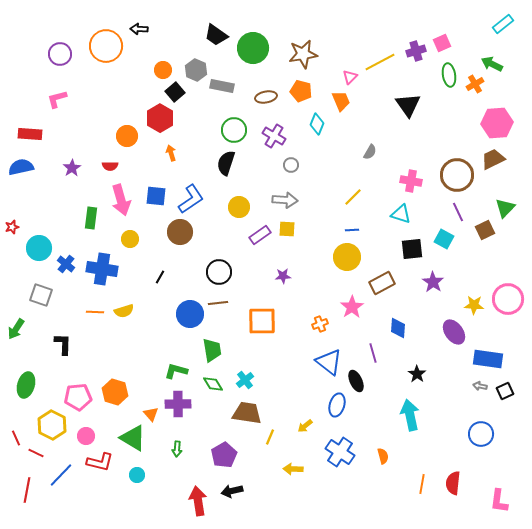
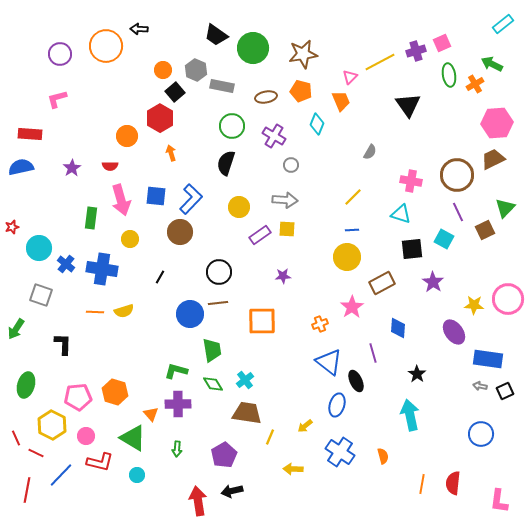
green circle at (234, 130): moved 2 px left, 4 px up
blue L-shape at (191, 199): rotated 12 degrees counterclockwise
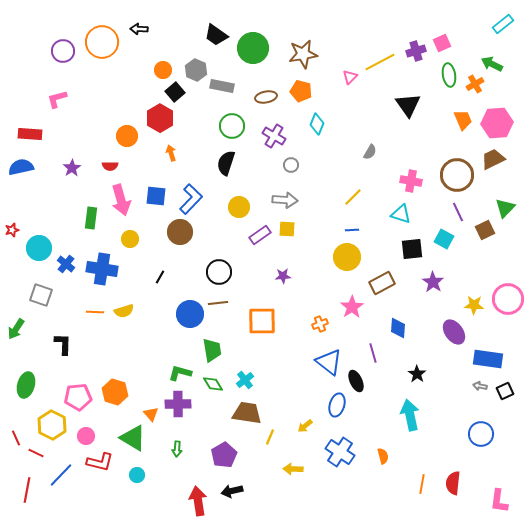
orange circle at (106, 46): moved 4 px left, 4 px up
purple circle at (60, 54): moved 3 px right, 3 px up
orange trapezoid at (341, 101): moved 122 px right, 19 px down
red star at (12, 227): moved 3 px down
green L-shape at (176, 371): moved 4 px right, 2 px down
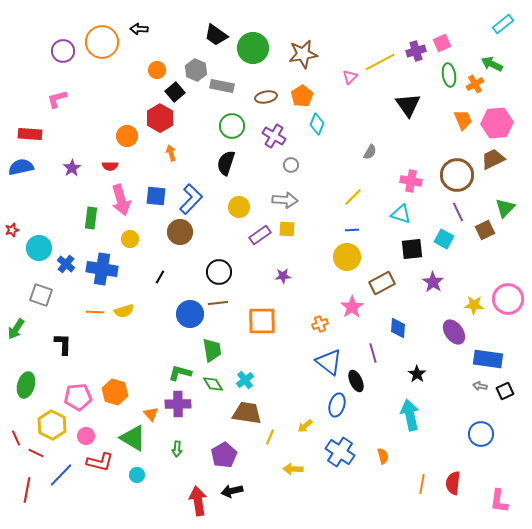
orange circle at (163, 70): moved 6 px left
orange pentagon at (301, 91): moved 1 px right, 5 px down; rotated 25 degrees clockwise
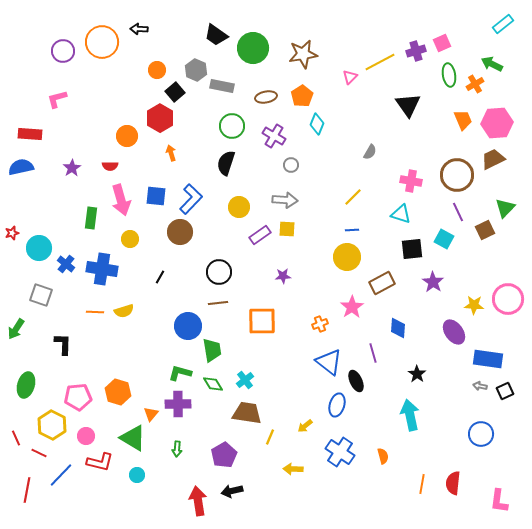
red star at (12, 230): moved 3 px down
blue circle at (190, 314): moved 2 px left, 12 px down
orange hexagon at (115, 392): moved 3 px right
orange triangle at (151, 414): rotated 21 degrees clockwise
red line at (36, 453): moved 3 px right
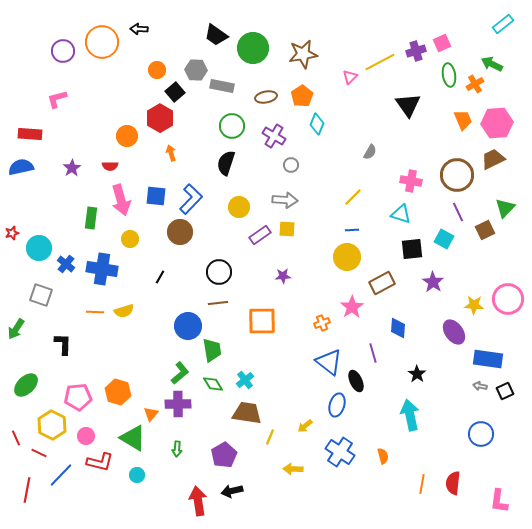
gray hexagon at (196, 70): rotated 20 degrees counterclockwise
orange cross at (320, 324): moved 2 px right, 1 px up
green L-shape at (180, 373): rotated 125 degrees clockwise
green ellipse at (26, 385): rotated 30 degrees clockwise
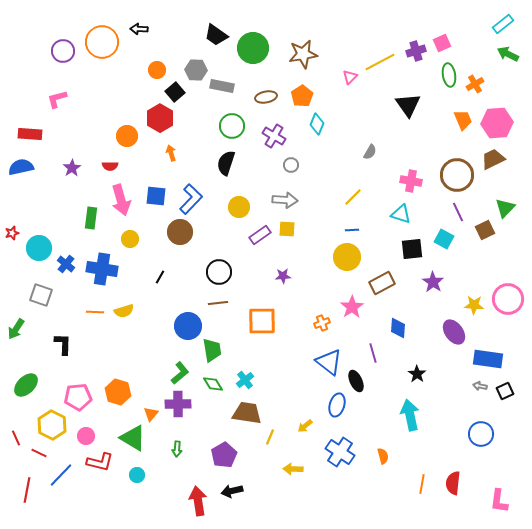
green arrow at (492, 64): moved 16 px right, 10 px up
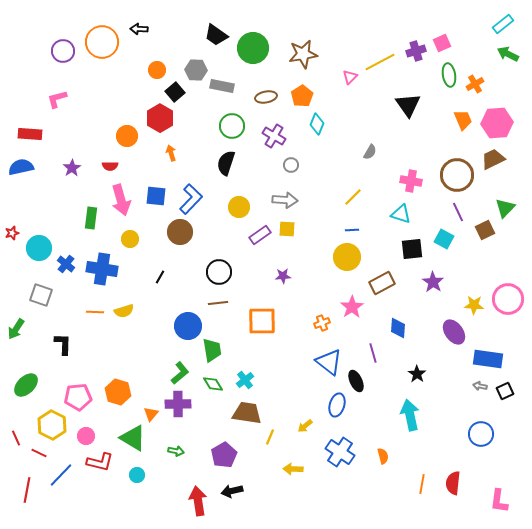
green arrow at (177, 449): moved 1 px left, 2 px down; rotated 84 degrees counterclockwise
